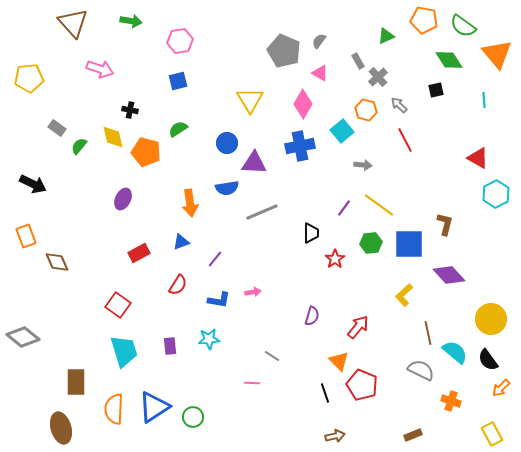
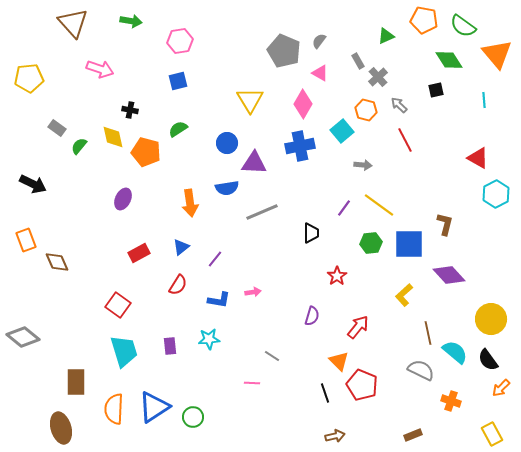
orange rectangle at (26, 236): moved 4 px down
blue triangle at (181, 242): moved 5 px down; rotated 18 degrees counterclockwise
red star at (335, 259): moved 2 px right, 17 px down
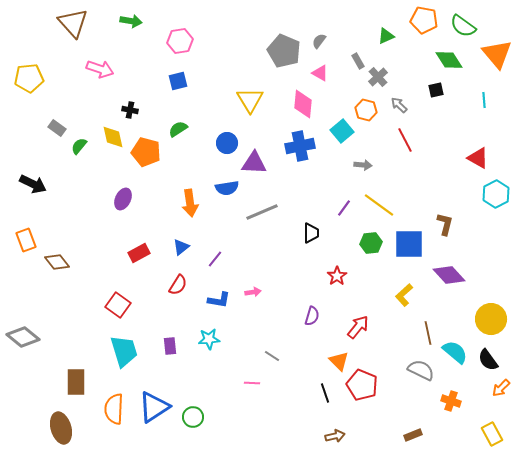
pink diamond at (303, 104): rotated 24 degrees counterclockwise
brown diamond at (57, 262): rotated 15 degrees counterclockwise
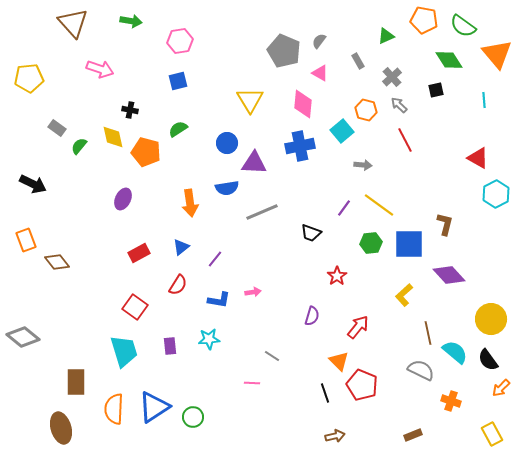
gray cross at (378, 77): moved 14 px right
black trapezoid at (311, 233): rotated 110 degrees clockwise
red square at (118, 305): moved 17 px right, 2 px down
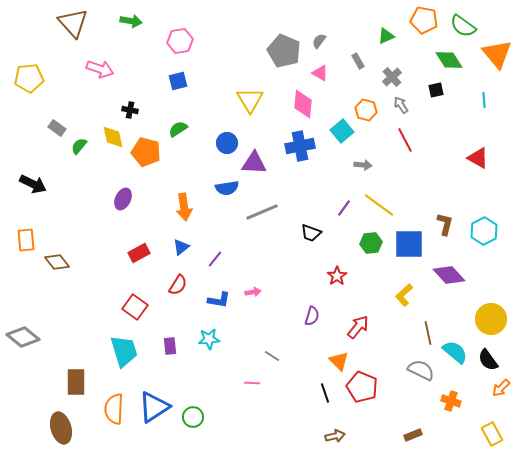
gray arrow at (399, 105): moved 2 px right; rotated 12 degrees clockwise
cyan hexagon at (496, 194): moved 12 px left, 37 px down
orange arrow at (190, 203): moved 6 px left, 4 px down
orange rectangle at (26, 240): rotated 15 degrees clockwise
red pentagon at (362, 385): moved 2 px down
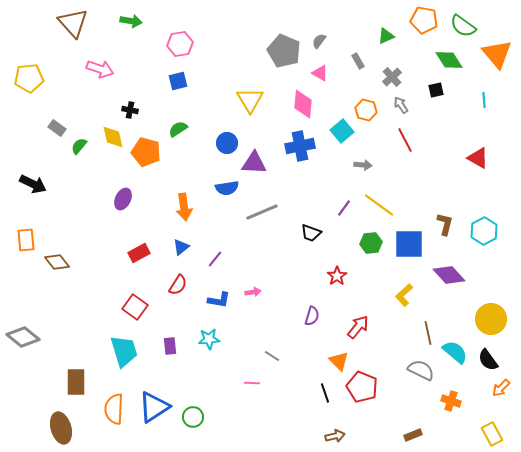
pink hexagon at (180, 41): moved 3 px down
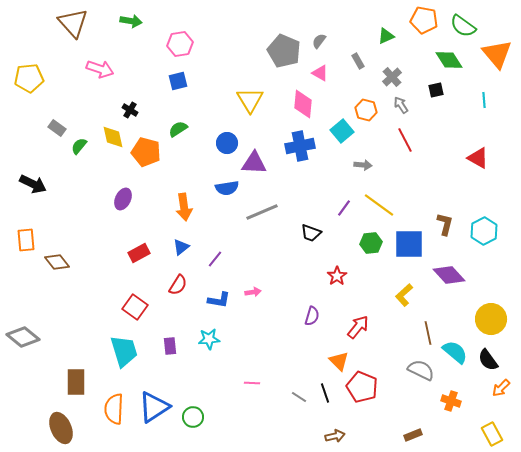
black cross at (130, 110): rotated 21 degrees clockwise
gray line at (272, 356): moved 27 px right, 41 px down
brown ellipse at (61, 428): rotated 8 degrees counterclockwise
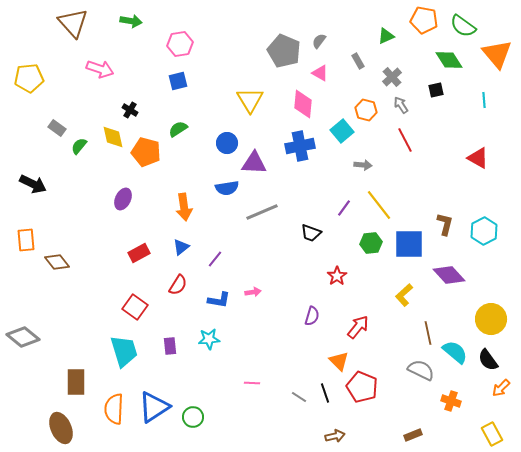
yellow line at (379, 205): rotated 16 degrees clockwise
